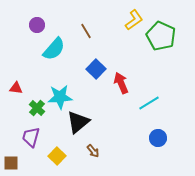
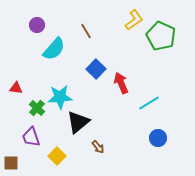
purple trapezoid: rotated 35 degrees counterclockwise
brown arrow: moved 5 px right, 4 px up
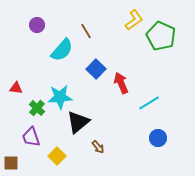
cyan semicircle: moved 8 px right, 1 px down
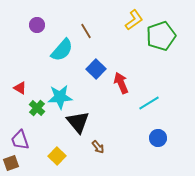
green pentagon: rotated 28 degrees clockwise
red triangle: moved 4 px right; rotated 24 degrees clockwise
black triangle: rotated 30 degrees counterclockwise
purple trapezoid: moved 11 px left, 3 px down
brown square: rotated 21 degrees counterclockwise
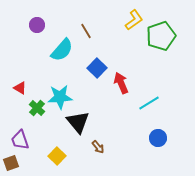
blue square: moved 1 px right, 1 px up
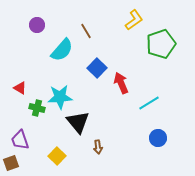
green pentagon: moved 8 px down
green cross: rotated 28 degrees counterclockwise
brown arrow: rotated 32 degrees clockwise
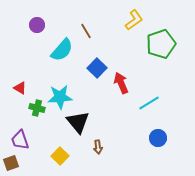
yellow square: moved 3 px right
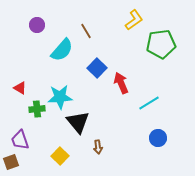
green pentagon: rotated 12 degrees clockwise
green cross: moved 1 px down; rotated 21 degrees counterclockwise
brown square: moved 1 px up
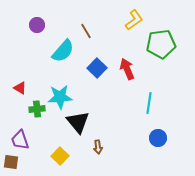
cyan semicircle: moved 1 px right, 1 px down
red arrow: moved 6 px right, 14 px up
cyan line: rotated 50 degrees counterclockwise
brown square: rotated 28 degrees clockwise
